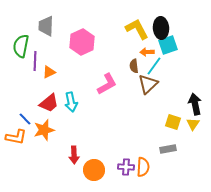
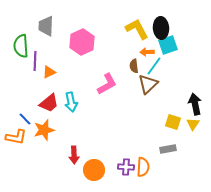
green semicircle: rotated 15 degrees counterclockwise
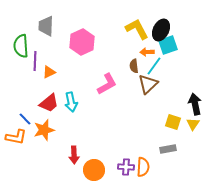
black ellipse: moved 2 px down; rotated 30 degrees clockwise
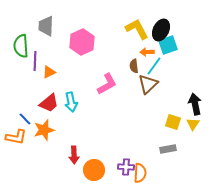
orange semicircle: moved 3 px left, 6 px down
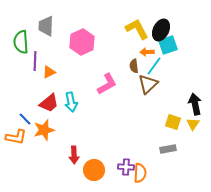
green semicircle: moved 4 px up
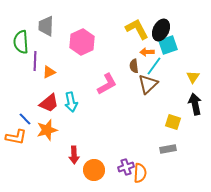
yellow triangle: moved 47 px up
orange star: moved 3 px right
purple cross: rotated 21 degrees counterclockwise
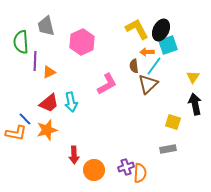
gray trapezoid: rotated 15 degrees counterclockwise
orange L-shape: moved 4 px up
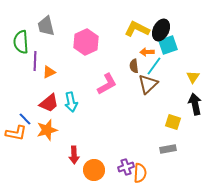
yellow L-shape: rotated 35 degrees counterclockwise
pink hexagon: moved 4 px right
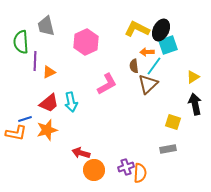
yellow triangle: rotated 24 degrees clockwise
blue line: rotated 64 degrees counterclockwise
red arrow: moved 7 px right, 2 px up; rotated 108 degrees clockwise
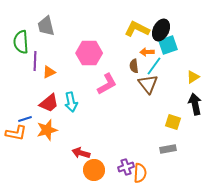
pink hexagon: moved 3 px right, 11 px down; rotated 25 degrees clockwise
brown triangle: rotated 25 degrees counterclockwise
